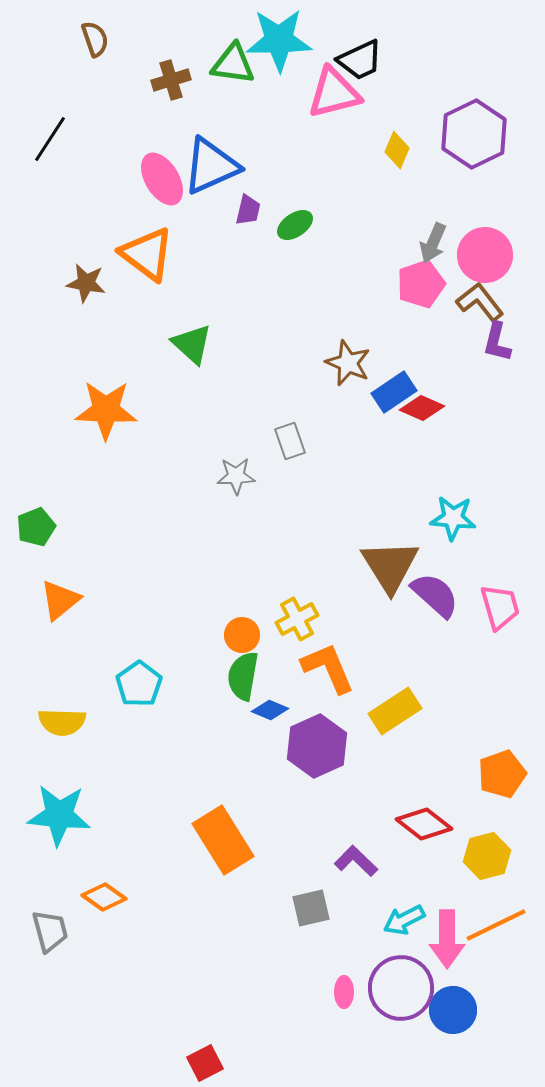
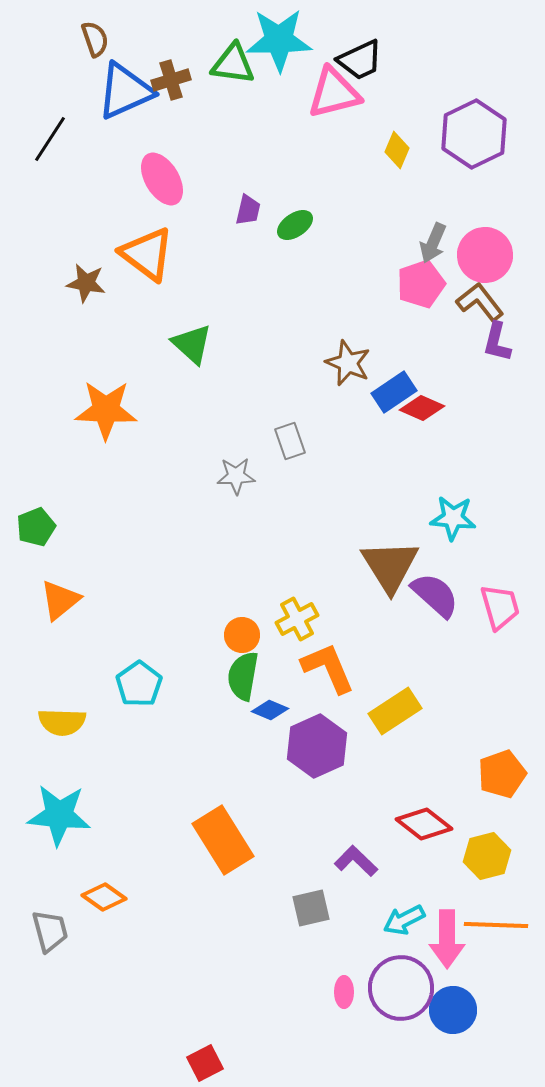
blue triangle at (211, 166): moved 86 px left, 75 px up
orange line at (496, 925): rotated 28 degrees clockwise
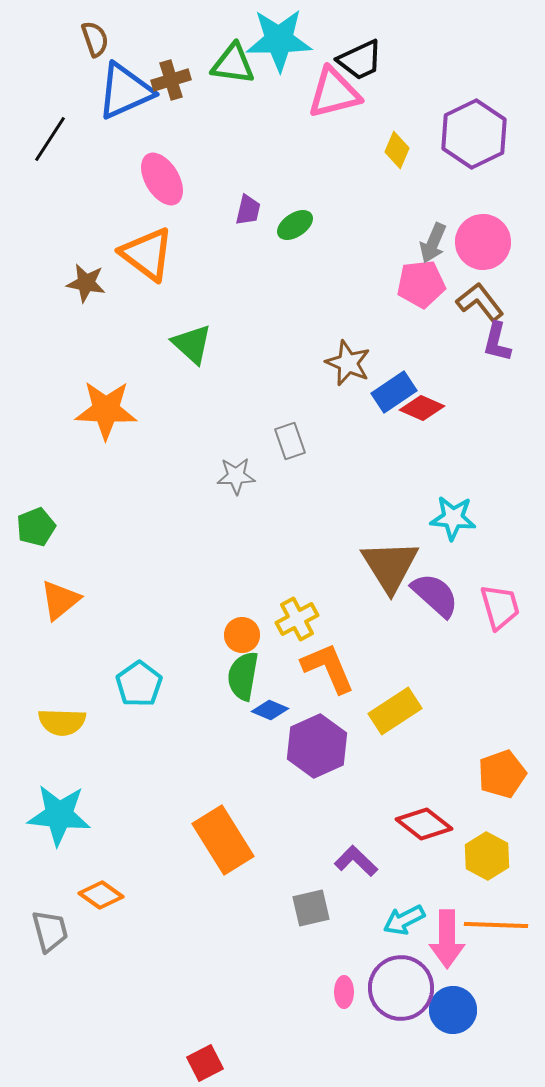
pink circle at (485, 255): moved 2 px left, 13 px up
pink pentagon at (421, 284): rotated 12 degrees clockwise
yellow hexagon at (487, 856): rotated 18 degrees counterclockwise
orange diamond at (104, 897): moved 3 px left, 2 px up
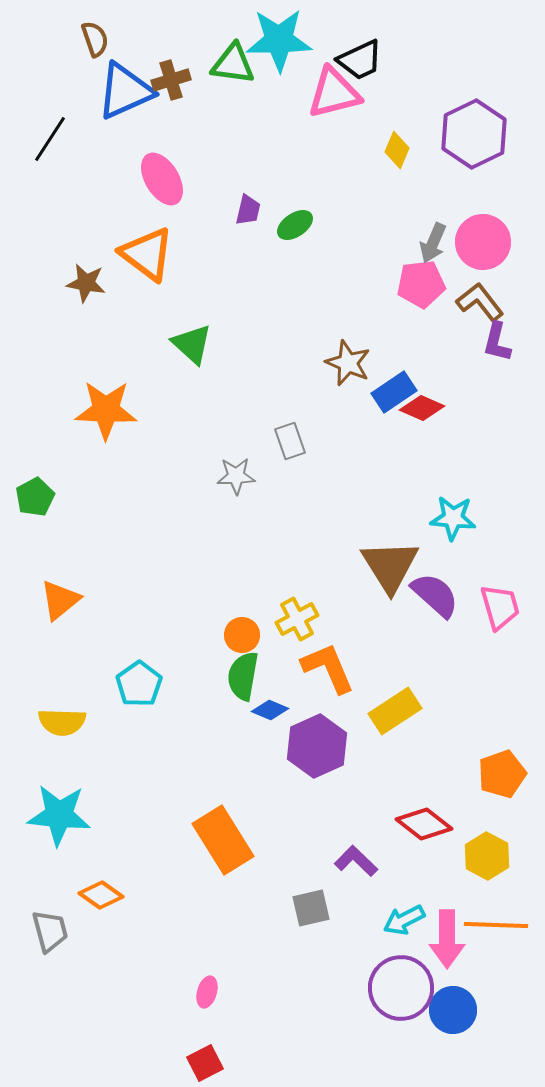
green pentagon at (36, 527): moved 1 px left, 30 px up; rotated 6 degrees counterclockwise
pink ellipse at (344, 992): moved 137 px left; rotated 16 degrees clockwise
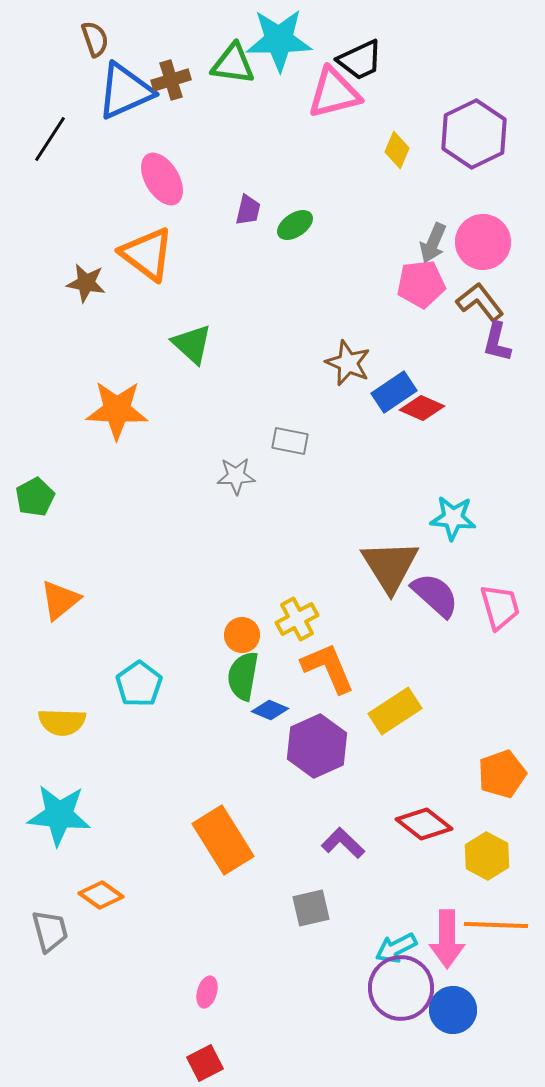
orange star at (106, 410): moved 11 px right
gray rectangle at (290, 441): rotated 60 degrees counterclockwise
purple L-shape at (356, 861): moved 13 px left, 18 px up
cyan arrow at (404, 920): moved 8 px left, 28 px down
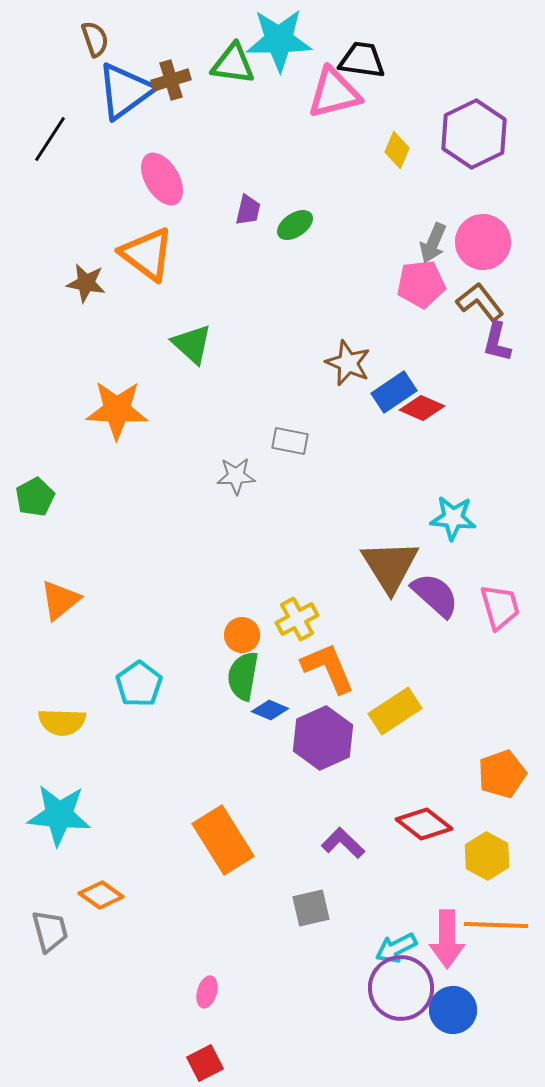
black trapezoid at (360, 60): moved 2 px right; rotated 147 degrees counterclockwise
blue triangle at (125, 91): rotated 12 degrees counterclockwise
purple hexagon at (317, 746): moved 6 px right, 8 px up
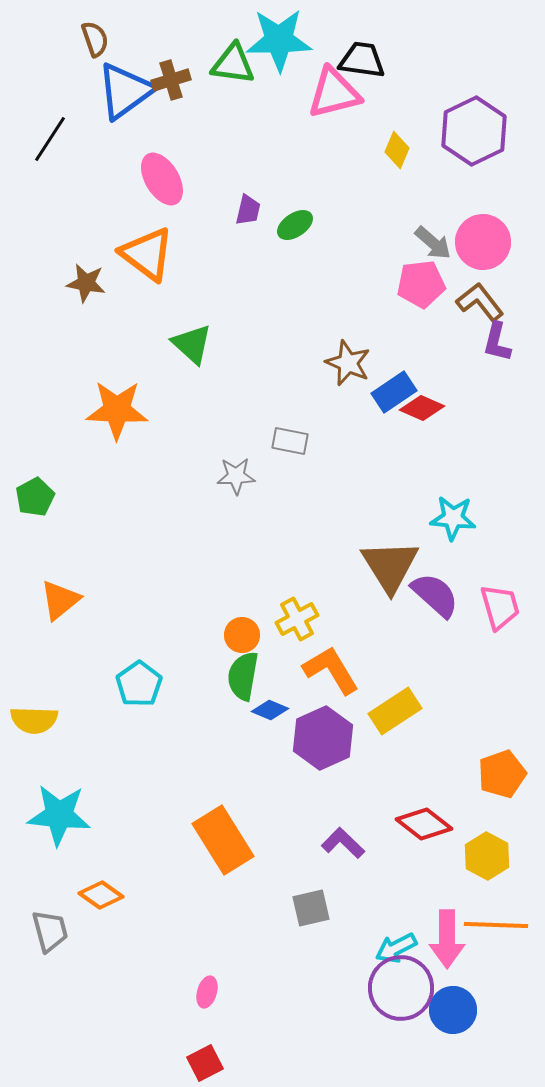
purple hexagon at (474, 134): moved 3 px up
gray arrow at (433, 243): rotated 72 degrees counterclockwise
orange L-shape at (328, 668): moved 3 px right, 2 px down; rotated 8 degrees counterclockwise
yellow semicircle at (62, 722): moved 28 px left, 2 px up
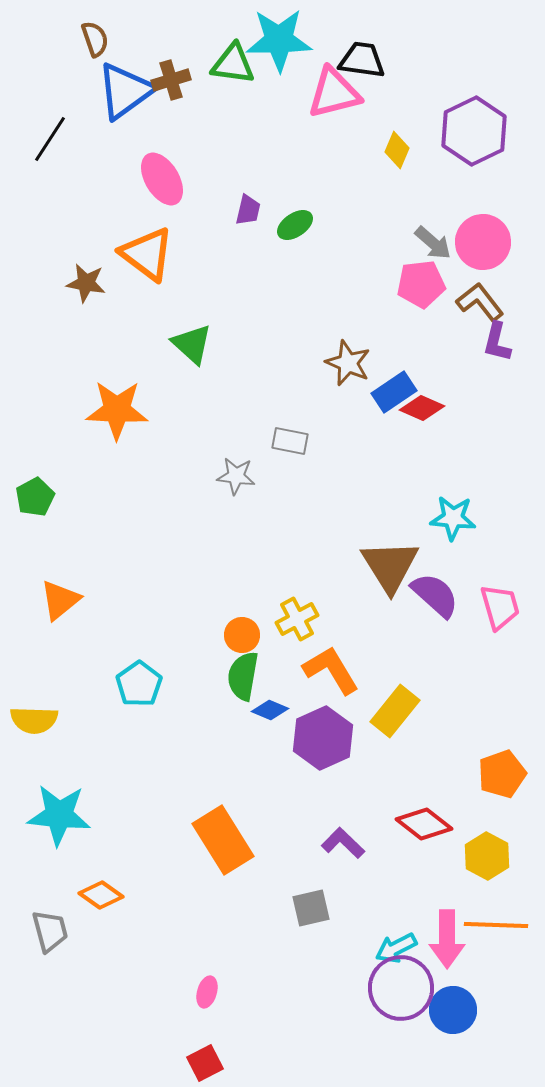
gray star at (236, 476): rotated 9 degrees clockwise
yellow rectangle at (395, 711): rotated 18 degrees counterclockwise
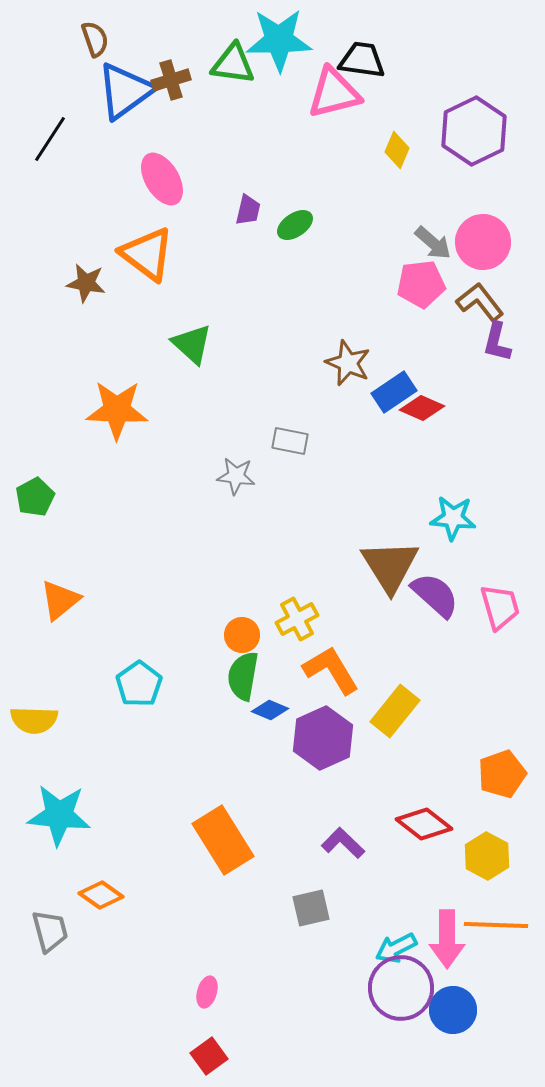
red square at (205, 1063): moved 4 px right, 7 px up; rotated 9 degrees counterclockwise
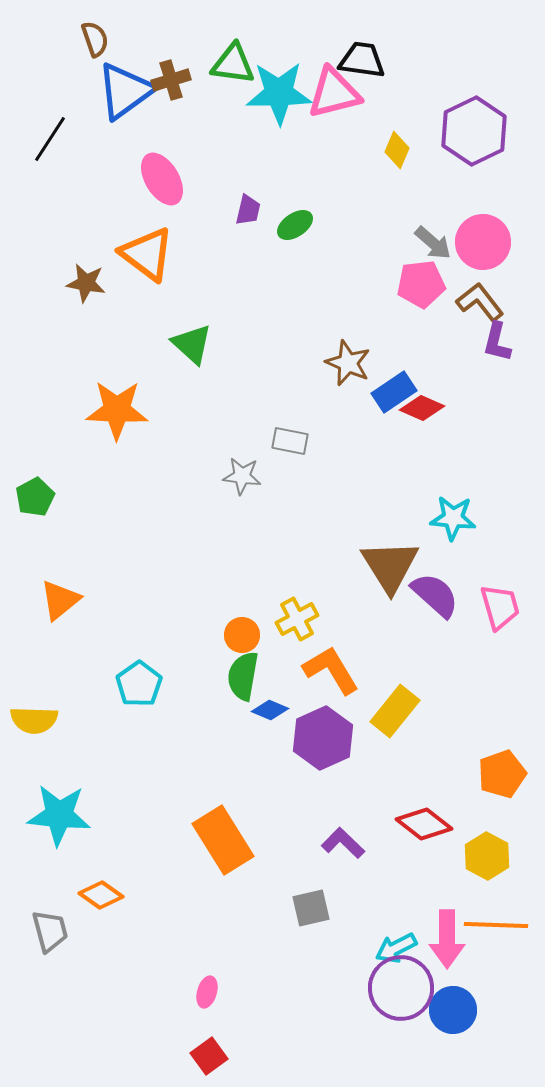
cyan star at (279, 40): moved 53 px down
gray star at (236, 476): moved 6 px right
